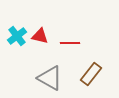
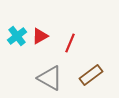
red triangle: rotated 42 degrees counterclockwise
red line: rotated 66 degrees counterclockwise
brown rectangle: moved 1 px down; rotated 15 degrees clockwise
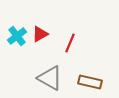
red triangle: moved 2 px up
brown rectangle: moved 1 px left, 7 px down; rotated 50 degrees clockwise
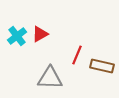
red line: moved 7 px right, 12 px down
gray triangle: rotated 28 degrees counterclockwise
brown rectangle: moved 12 px right, 16 px up
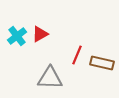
brown rectangle: moved 3 px up
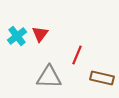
red triangle: rotated 24 degrees counterclockwise
brown rectangle: moved 15 px down
gray triangle: moved 1 px left, 1 px up
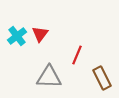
brown rectangle: rotated 50 degrees clockwise
